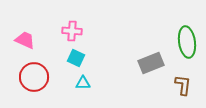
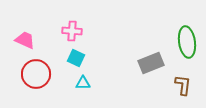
red circle: moved 2 px right, 3 px up
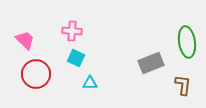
pink trapezoid: rotated 20 degrees clockwise
cyan triangle: moved 7 px right
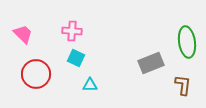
pink trapezoid: moved 2 px left, 6 px up
cyan triangle: moved 2 px down
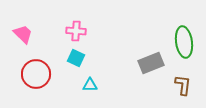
pink cross: moved 4 px right
green ellipse: moved 3 px left
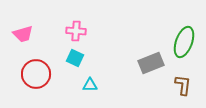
pink trapezoid: rotated 120 degrees clockwise
green ellipse: rotated 28 degrees clockwise
cyan square: moved 1 px left
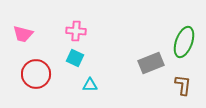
pink trapezoid: rotated 30 degrees clockwise
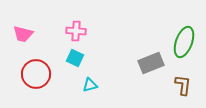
cyan triangle: rotated 14 degrees counterclockwise
